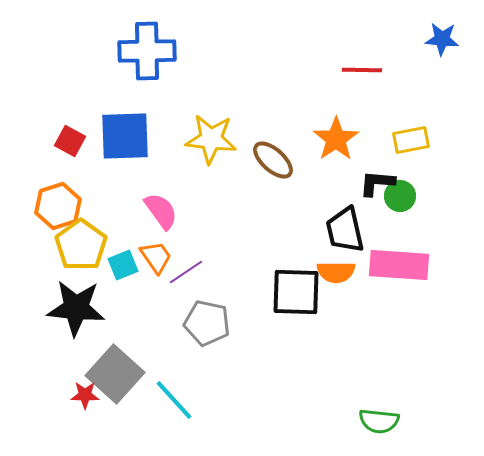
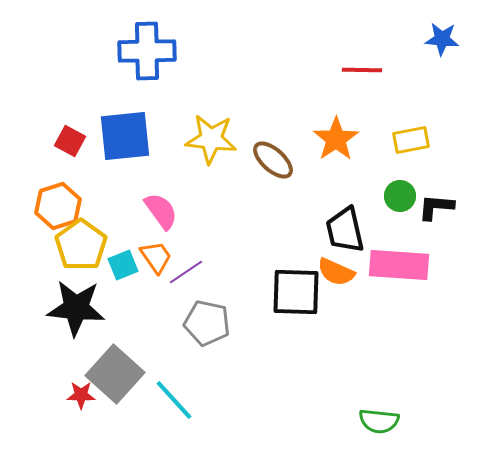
blue square: rotated 4 degrees counterclockwise
black L-shape: moved 59 px right, 24 px down
orange semicircle: rotated 24 degrees clockwise
red star: moved 4 px left
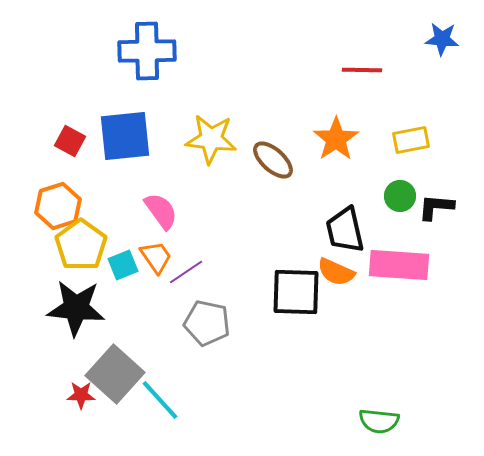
cyan line: moved 14 px left
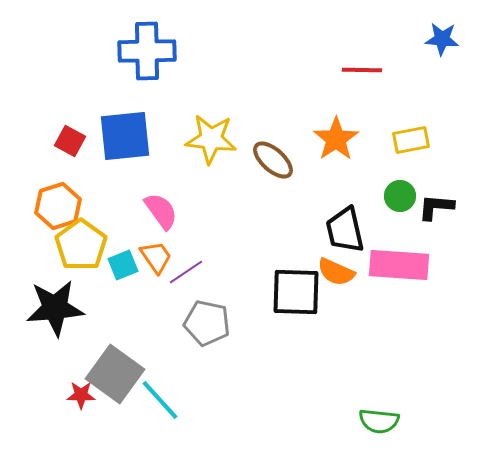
black star: moved 21 px left; rotated 10 degrees counterclockwise
gray square: rotated 6 degrees counterclockwise
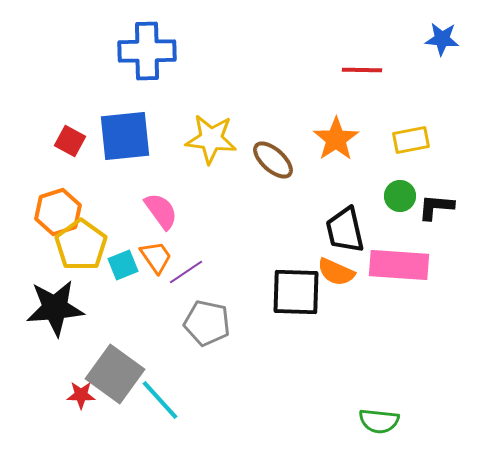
orange hexagon: moved 6 px down
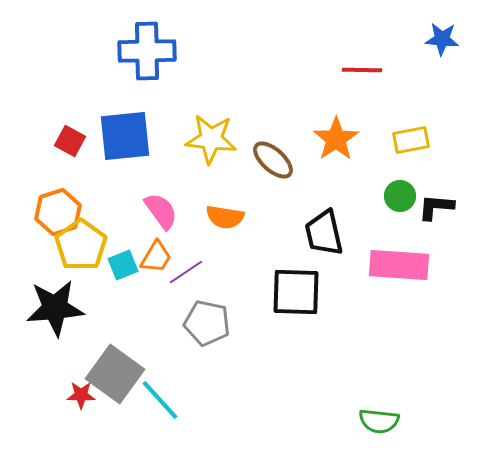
black trapezoid: moved 21 px left, 3 px down
orange trapezoid: rotated 66 degrees clockwise
orange semicircle: moved 111 px left, 55 px up; rotated 15 degrees counterclockwise
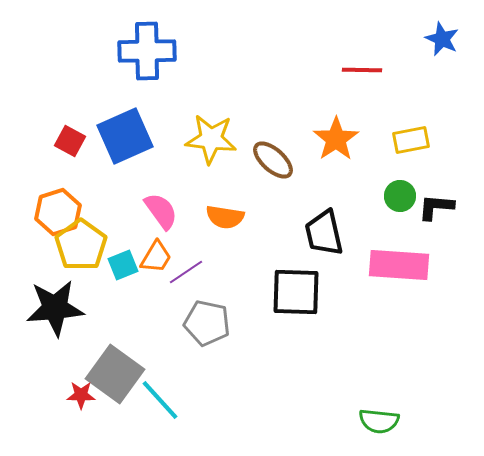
blue star: rotated 20 degrees clockwise
blue square: rotated 18 degrees counterclockwise
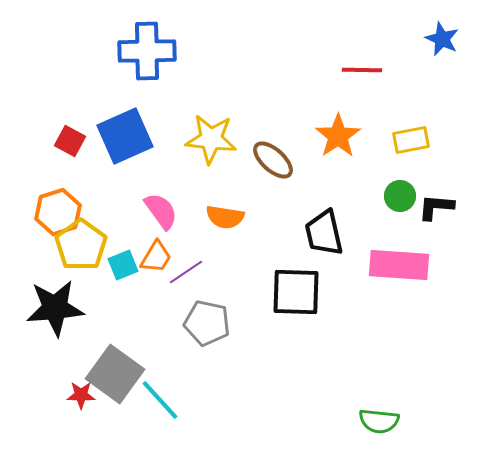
orange star: moved 2 px right, 3 px up
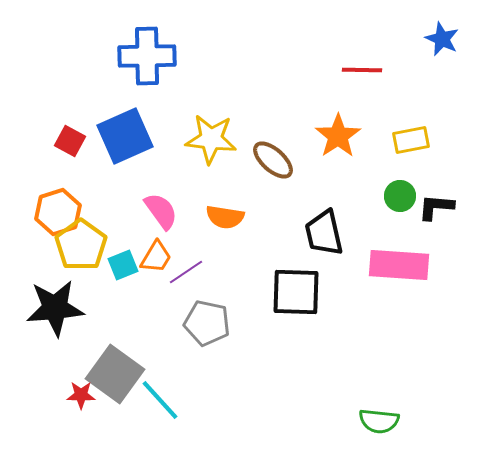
blue cross: moved 5 px down
